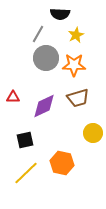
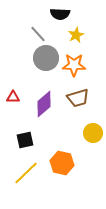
gray line: rotated 72 degrees counterclockwise
purple diamond: moved 2 px up; rotated 16 degrees counterclockwise
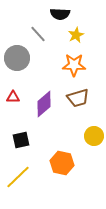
gray circle: moved 29 px left
yellow circle: moved 1 px right, 3 px down
black square: moved 4 px left
yellow line: moved 8 px left, 4 px down
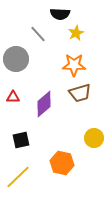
yellow star: moved 2 px up
gray circle: moved 1 px left, 1 px down
brown trapezoid: moved 2 px right, 5 px up
yellow circle: moved 2 px down
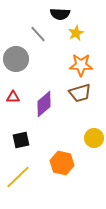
orange star: moved 7 px right
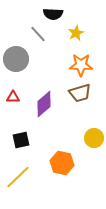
black semicircle: moved 7 px left
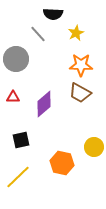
brown trapezoid: rotated 45 degrees clockwise
yellow circle: moved 9 px down
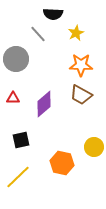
brown trapezoid: moved 1 px right, 2 px down
red triangle: moved 1 px down
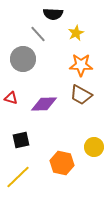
gray circle: moved 7 px right
red triangle: moved 2 px left; rotated 16 degrees clockwise
purple diamond: rotated 40 degrees clockwise
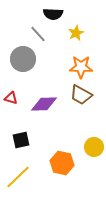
orange star: moved 2 px down
